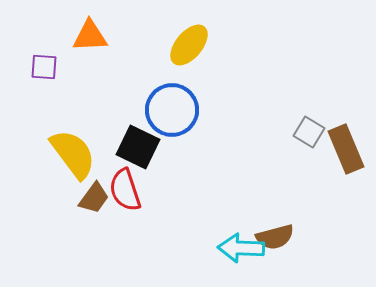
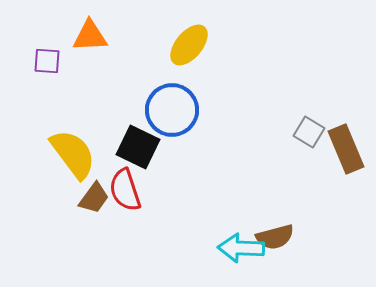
purple square: moved 3 px right, 6 px up
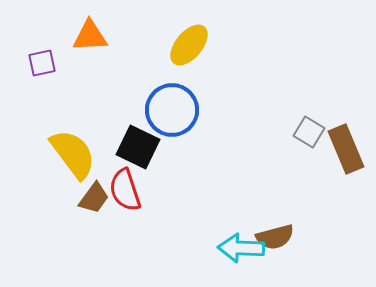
purple square: moved 5 px left, 2 px down; rotated 16 degrees counterclockwise
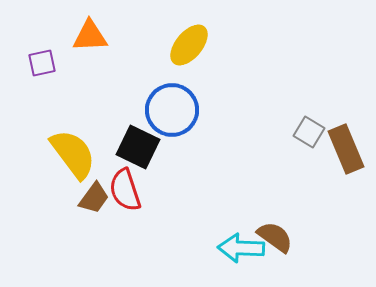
brown semicircle: rotated 129 degrees counterclockwise
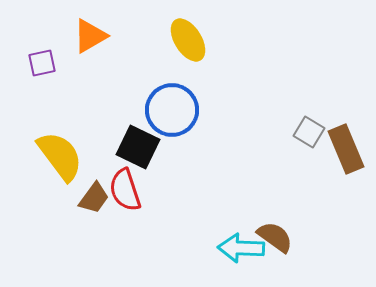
orange triangle: rotated 27 degrees counterclockwise
yellow ellipse: moved 1 px left, 5 px up; rotated 72 degrees counterclockwise
yellow semicircle: moved 13 px left, 2 px down
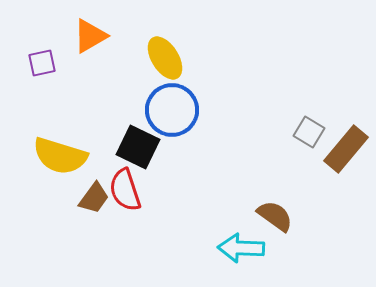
yellow ellipse: moved 23 px left, 18 px down
brown rectangle: rotated 63 degrees clockwise
yellow semicircle: rotated 144 degrees clockwise
brown semicircle: moved 21 px up
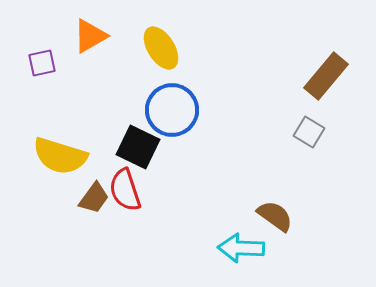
yellow ellipse: moved 4 px left, 10 px up
brown rectangle: moved 20 px left, 73 px up
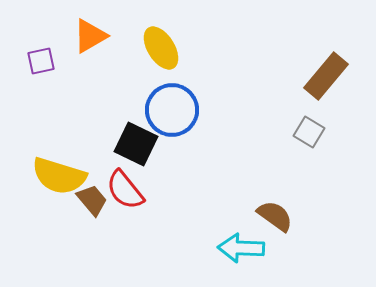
purple square: moved 1 px left, 2 px up
black square: moved 2 px left, 3 px up
yellow semicircle: moved 1 px left, 20 px down
red semicircle: rotated 21 degrees counterclockwise
brown trapezoid: moved 2 px left, 2 px down; rotated 76 degrees counterclockwise
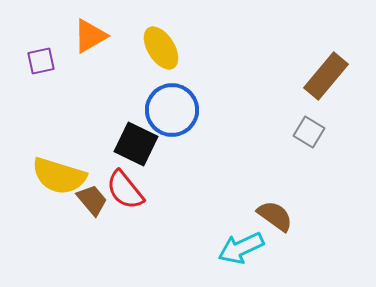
cyan arrow: rotated 27 degrees counterclockwise
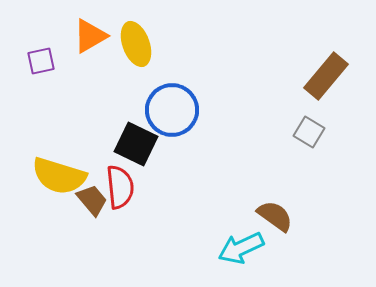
yellow ellipse: moved 25 px left, 4 px up; rotated 12 degrees clockwise
red semicircle: moved 5 px left, 3 px up; rotated 147 degrees counterclockwise
